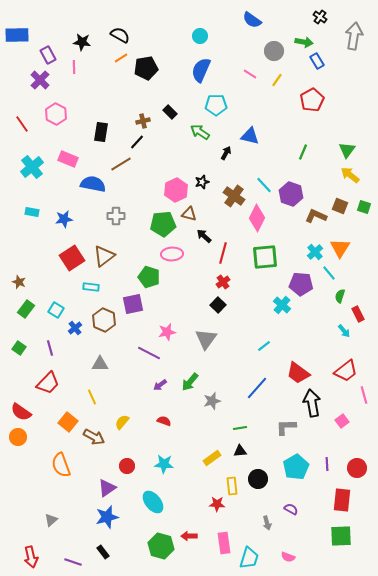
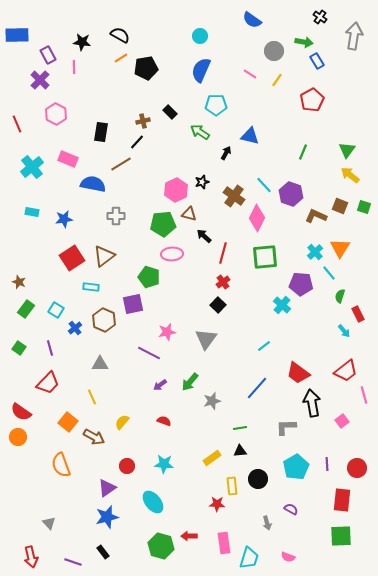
red line at (22, 124): moved 5 px left; rotated 12 degrees clockwise
gray triangle at (51, 520): moved 2 px left, 3 px down; rotated 32 degrees counterclockwise
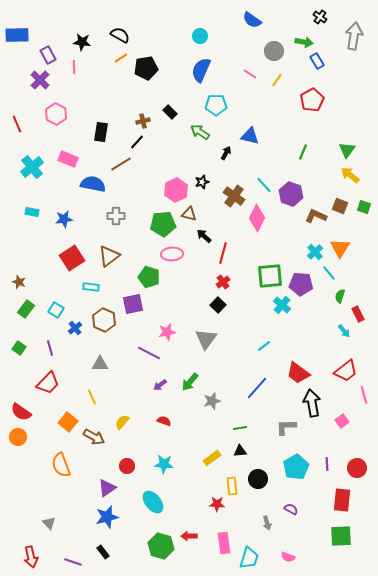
brown triangle at (104, 256): moved 5 px right
green square at (265, 257): moved 5 px right, 19 px down
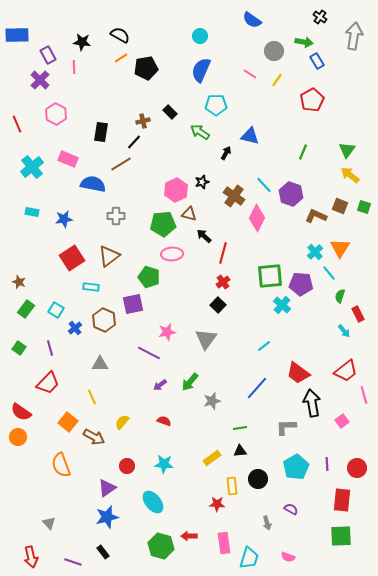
black line at (137, 142): moved 3 px left
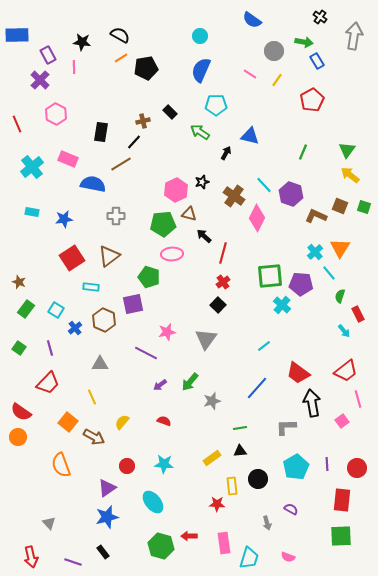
purple line at (149, 353): moved 3 px left
pink line at (364, 395): moved 6 px left, 4 px down
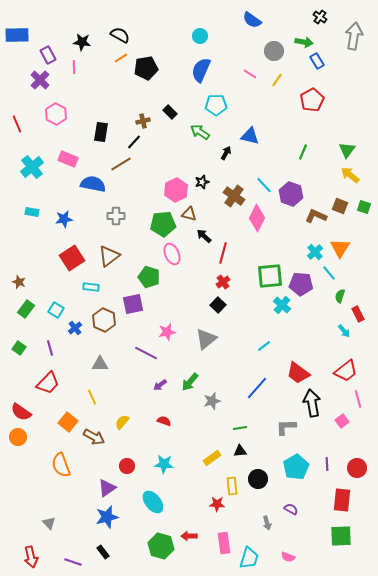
pink ellipse at (172, 254): rotated 70 degrees clockwise
gray triangle at (206, 339): rotated 15 degrees clockwise
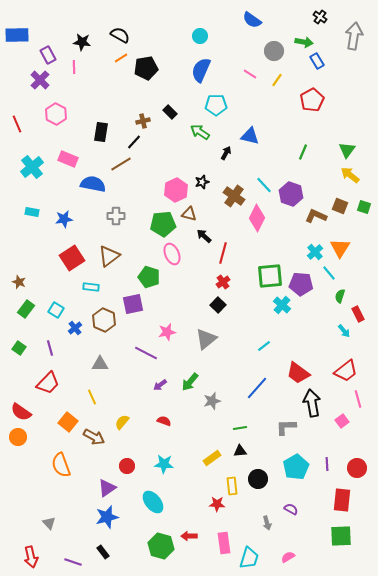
pink semicircle at (288, 557): rotated 128 degrees clockwise
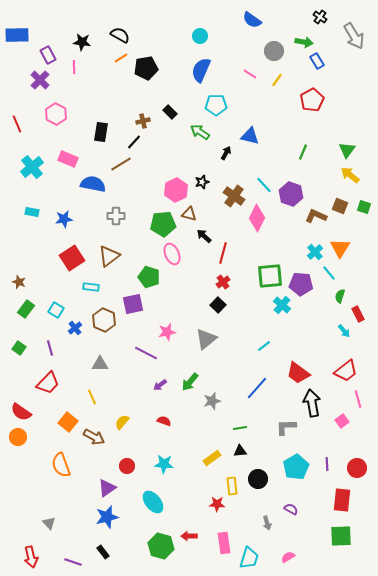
gray arrow at (354, 36): rotated 140 degrees clockwise
